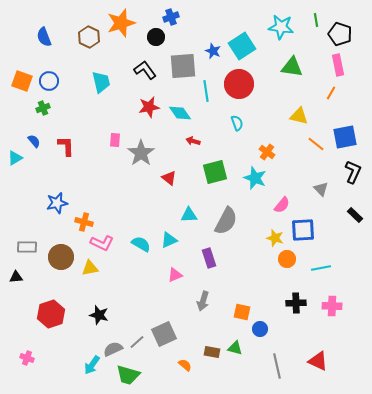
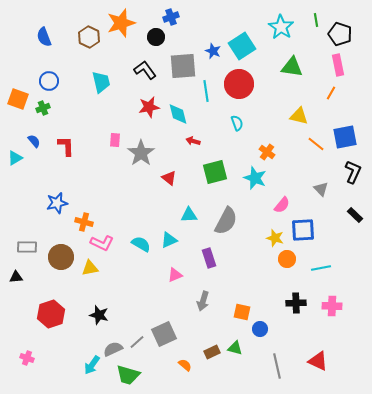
cyan star at (281, 27): rotated 25 degrees clockwise
orange square at (22, 81): moved 4 px left, 18 px down
cyan diamond at (180, 113): moved 2 px left, 1 px down; rotated 20 degrees clockwise
brown rectangle at (212, 352): rotated 35 degrees counterclockwise
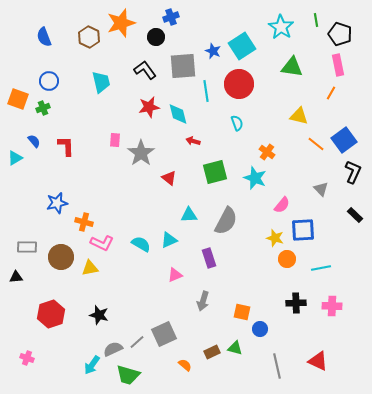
blue square at (345, 137): moved 1 px left, 3 px down; rotated 25 degrees counterclockwise
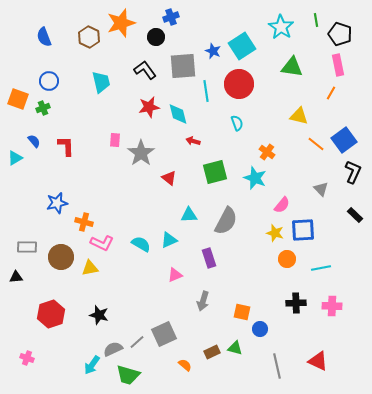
yellow star at (275, 238): moved 5 px up
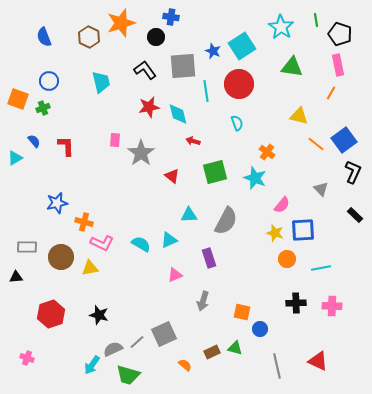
blue cross at (171, 17): rotated 28 degrees clockwise
red triangle at (169, 178): moved 3 px right, 2 px up
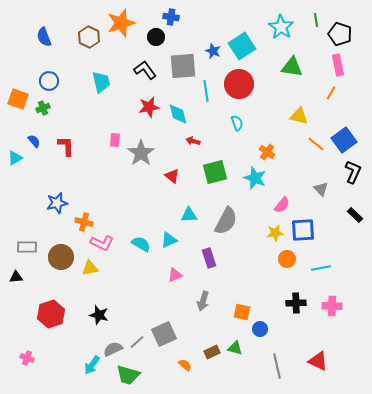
yellow star at (275, 233): rotated 24 degrees counterclockwise
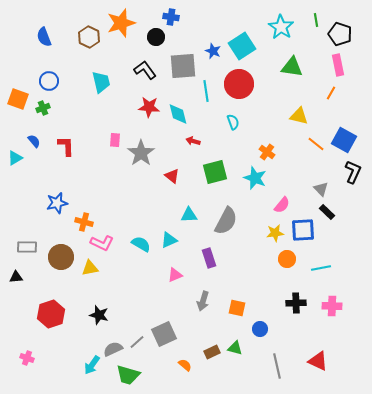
red star at (149, 107): rotated 15 degrees clockwise
cyan semicircle at (237, 123): moved 4 px left, 1 px up
blue square at (344, 140): rotated 25 degrees counterclockwise
black rectangle at (355, 215): moved 28 px left, 3 px up
orange square at (242, 312): moved 5 px left, 4 px up
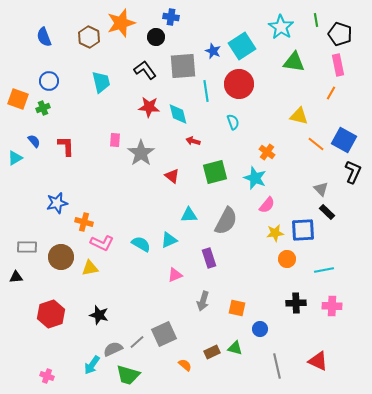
green triangle at (292, 67): moved 2 px right, 5 px up
pink semicircle at (282, 205): moved 15 px left
cyan line at (321, 268): moved 3 px right, 2 px down
pink cross at (27, 358): moved 20 px right, 18 px down
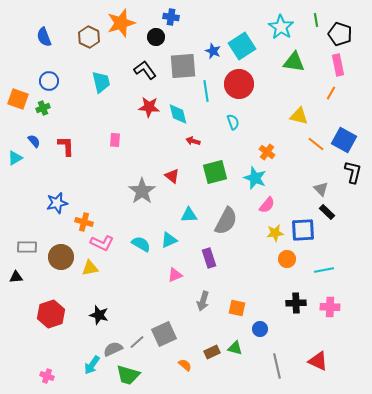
gray star at (141, 153): moved 1 px right, 38 px down
black L-shape at (353, 172): rotated 10 degrees counterclockwise
pink cross at (332, 306): moved 2 px left, 1 px down
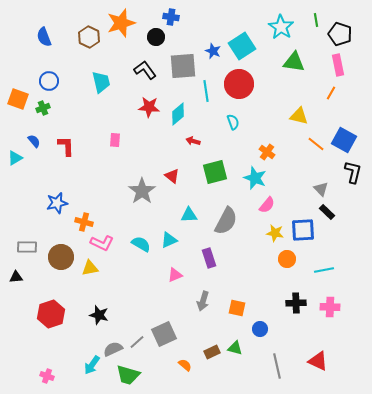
cyan diamond at (178, 114): rotated 65 degrees clockwise
yellow star at (275, 233): rotated 18 degrees clockwise
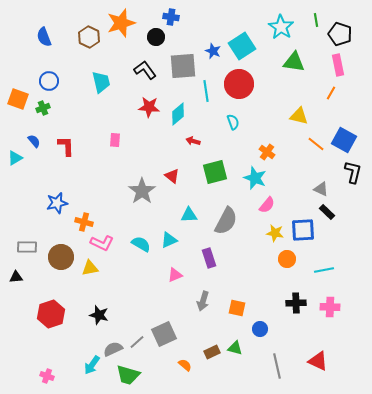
gray triangle at (321, 189): rotated 21 degrees counterclockwise
